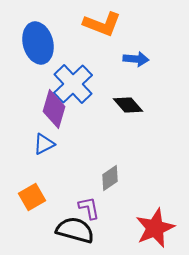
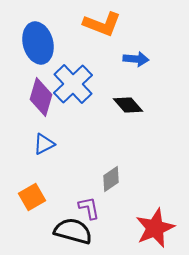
purple diamond: moved 13 px left, 12 px up
gray diamond: moved 1 px right, 1 px down
black semicircle: moved 2 px left, 1 px down
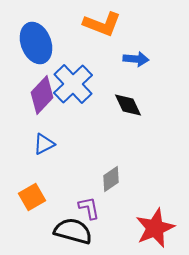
blue ellipse: moved 2 px left; rotated 6 degrees counterclockwise
purple diamond: moved 1 px right, 2 px up; rotated 27 degrees clockwise
black diamond: rotated 16 degrees clockwise
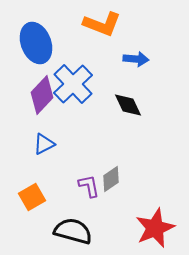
purple L-shape: moved 22 px up
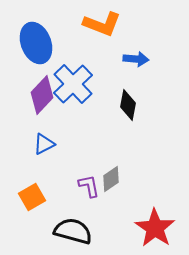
black diamond: rotated 36 degrees clockwise
red star: rotated 15 degrees counterclockwise
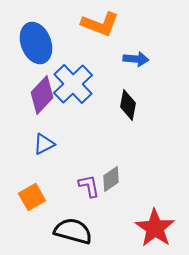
orange L-shape: moved 2 px left
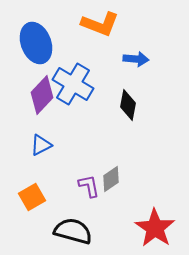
blue cross: rotated 15 degrees counterclockwise
blue triangle: moved 3 px left, 1 px down
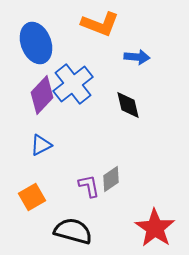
blue arrow: moved 1 px right, 2 px up
blue cross: rotated 21 degrees clockwise
black diamond: rotated 24 degrees counterclockwise
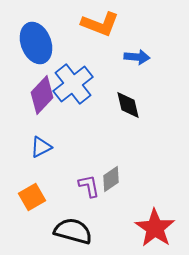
blue triangle: moved 2 px down
